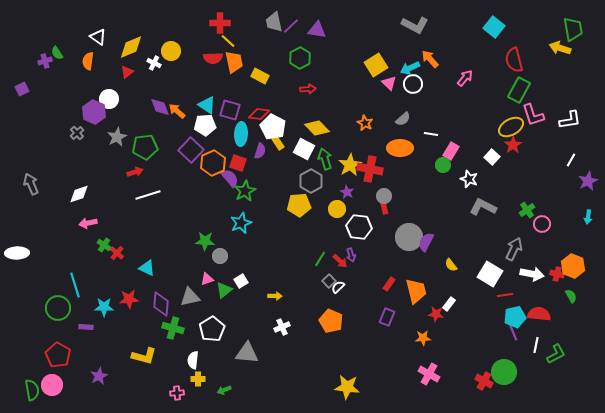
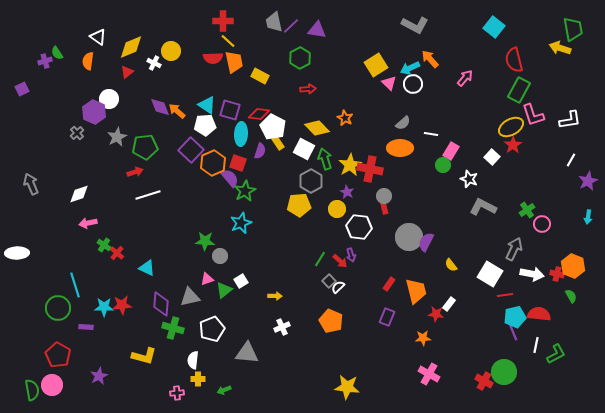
red cross at (220, 23): moved 3 px right, 2 px up
gray semicircle at (403, 119): moved 4 px down
orange star at (365, 123): moved 20 px left, 5 px up
red star at (129, 299): moved 7 px left, 6 px down
white pentagon at (212, 329): rotated 10 degrees clockwise
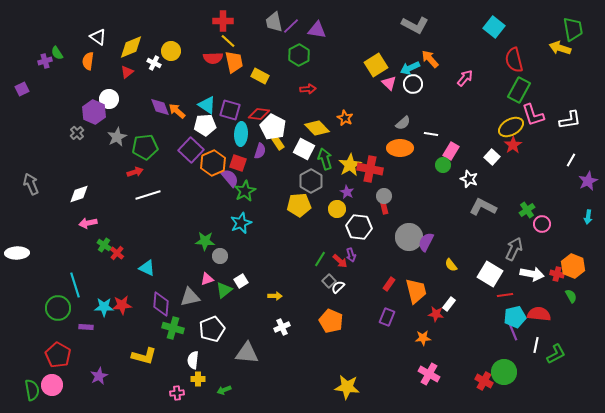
green hexagon at (300, 58): moved 1 px left, 3 px up
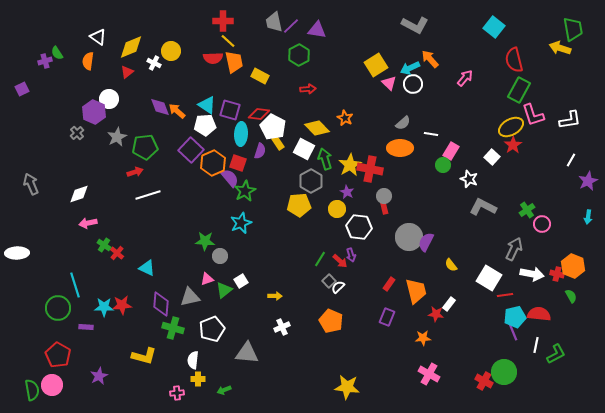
white square at (490, 274): moved 1 px left, 4 px down
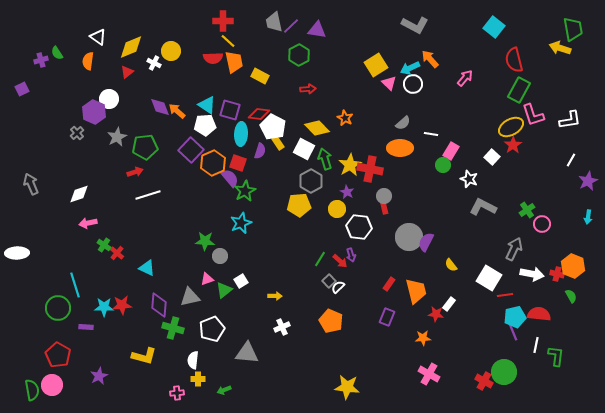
purple cross at (45, 61): moved 4 px left, 1 px up
purple diamond at (161, 304): moved 2 px left, 1 px down
green L-shape at (556, 354): moved 2 px down; rotated 55 degrees counterclockwise
